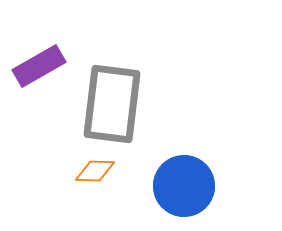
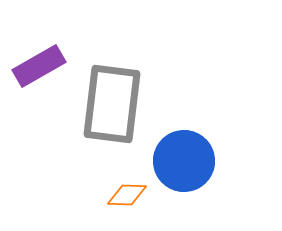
orange diamond: moved 32 px right, 24 px down
blue circle: moved 25 px up
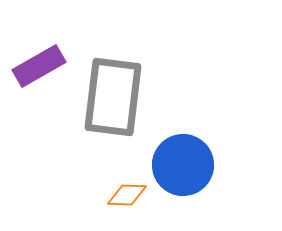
gray rectangle: moved 1 px right, 7 px up
blue circle: moved 1 px left, 4 px down
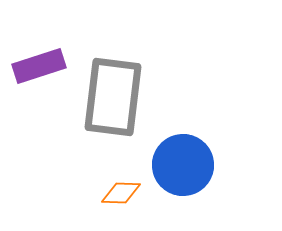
purple rectangle: rotated 12 degrees clockwise
orange diamond: moved 6 px left, 2 px up
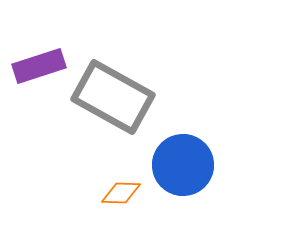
gray rectangle: rotated 68 degrees counterclockwise
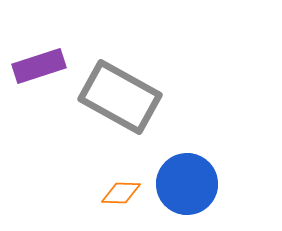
gray rectangle: moved 7 px right
blue circle: moved 4 px right, 19 px down
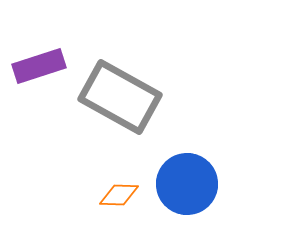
orange diamond: moved 2 px left, 2 px down
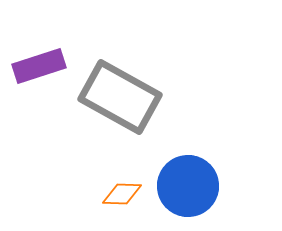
blue circle: moved 1 px right, 2 px down
orange diamond: moved 3 px right, 1 px up
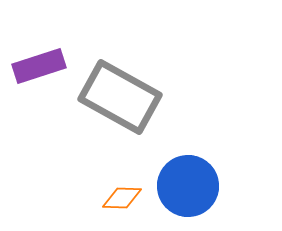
orange diamond: moved 4 px down
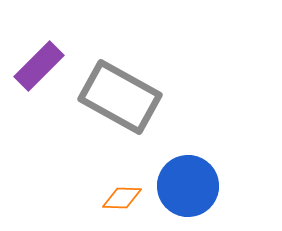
purple rectangle: rotated 27 degrees counterclockwise
